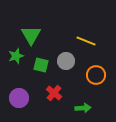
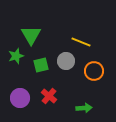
yellow line: moved 5 px left, 1 px down
green square: rotated 28 degrees counterclockwise
orange circle: moved 2 px left, 4 px up
red cross: moved 5 px left, 3 px down
purple circle: moved 1 px right
green arrow: moved 1 px right
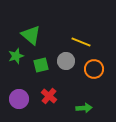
green triangle: rotated 20 degrees counterclockwise
orange circle: moved 2 px up
purple circle: moved 1 px left, 1 px down
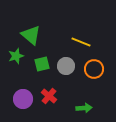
gray circle: moved 5 px down
green square: moved 1 px right, 1 px up
purple circle: moved 4 px right
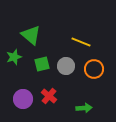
green star: moved 2 px left, 1 px down
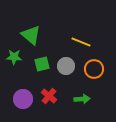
green star: rotated 21 degrees clockwise
green arrow: moved 2 px left, 9 px up
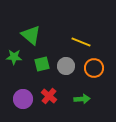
orange circle: moved 1 px up
